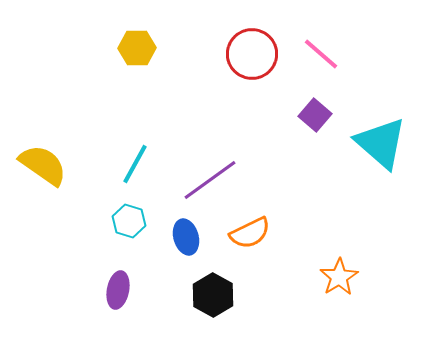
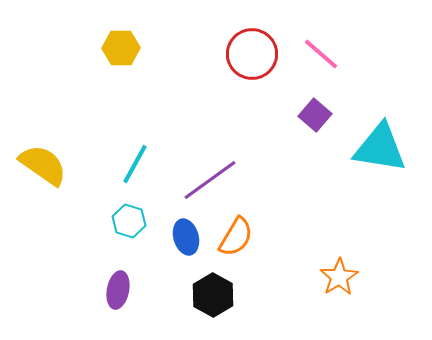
yellow hexagon: moved 16 px left
cyan triangle: moved 1 px left, 5 px down; rotated 32 degrees counterclockwise
orange semicircle: moved 14 px left, 4 px down; rotated 33 degrees counterclockwise
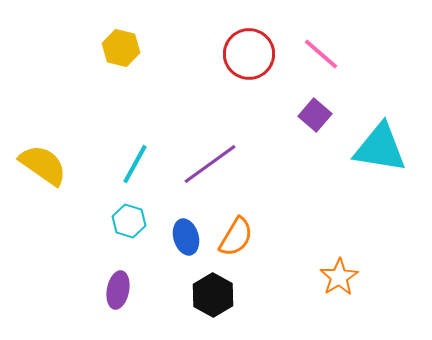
yellow hexagon: rotated 15 degrees clockwise
red circle: moved 3 px left
purple line: moved 16 px up
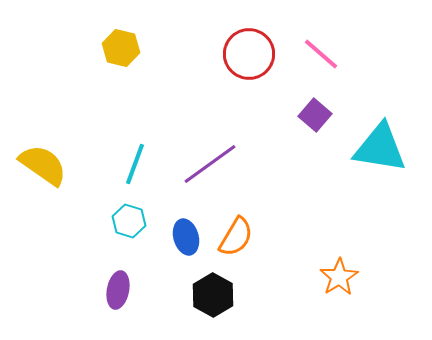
cyan line: rotated 9 degrees counterclockwise
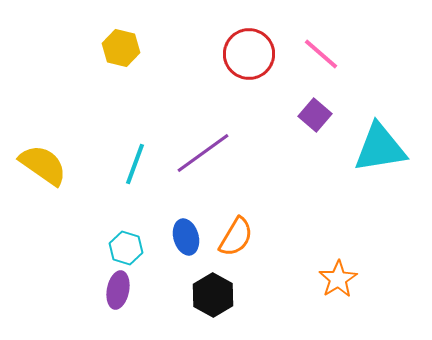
cyan triangle: rotated 18 degrees counterclockwise
purple line: moved 7 px left, 11 px up
cyan hexagon: moved 3 px left, 27 px down
orange star: moved 1 px left, 2 px down
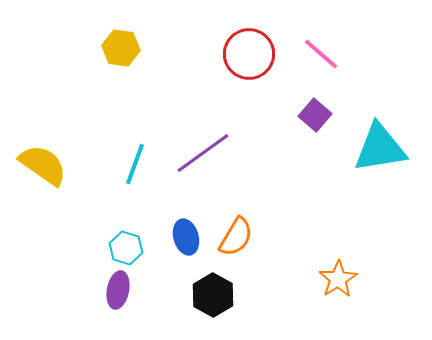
yellow hexagon: rotated 6 degrees counterclockwise
